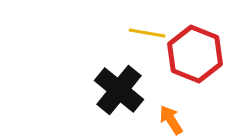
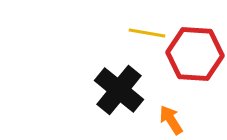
red hexagon: rotated 18 degrees counterclockwise
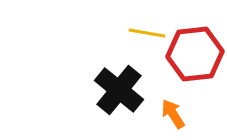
red hexagon: rotated 10 degrees counterclockwise
orange arrow: moved 2 px right, 6 px up
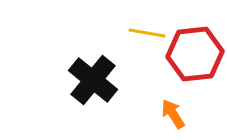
black cross: moved 26 px left, 10 px up
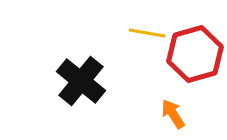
red hexagon: rotated 10 degrees counterclockwise
black cross: moved 12 px left, 1 px down
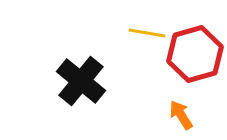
orange arrow: moved 8 px right, 1 px down
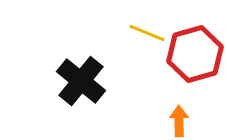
yellow line: rotated 12 degrees clockwise
orange arrow: moved 2 px left, 6 px down; rotated 32 degrees clockwise
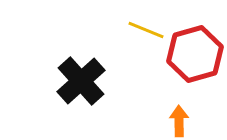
yellow line: moved 1 px left, 3 px up
black cross: rotated 9 degrees clockwise
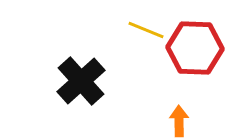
red hexagon: moved 6 px up; rotated 18 degrees clockwise
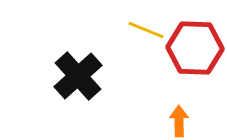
black cross: moved 3 px left, 5 px up
